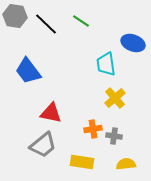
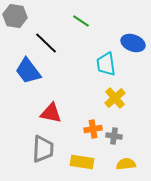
black line: moved 19 px down
gray trapezoid: moved 4 px down; rotated 48 degrees counterclockwise
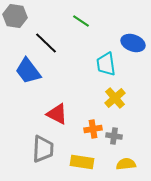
red triangle: moved 6 px right, 1 px down; rotated 15 degrees clockwise
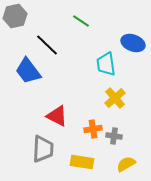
gray hexagon: rotated 20 degrees counterclockwise
black line: moved 1 px right, 2 px down
red triangle: moved 2 px down
yellow semicircle: rotated 24 degrees counterclockwise
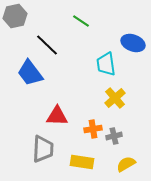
blue trapezoid: moved 2 px right, 2 px down
red triangle: rotated 25 degrees counterclockwise
gray cross: rotated 21 degrees counterclockwise
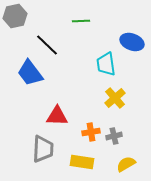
green line: rotated 36 degrees counterclockwise
blue ellipse: moved 1 px left, 1 px up
orange cross: moved 2 px left, 3 px down
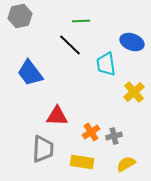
gray hexagon: moved 5 px right
black line: moved 23 px right
yellow cross: moved 19 px right, 6 px up
orange cross: rotated 24 degrees counterclockwise
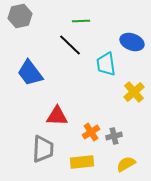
yellow rectangle: rotated 15 degrees counterclockwise
